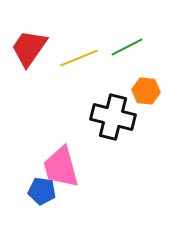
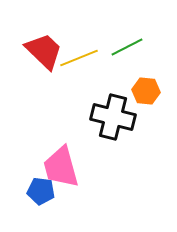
red trapezoid: moved 15 px right, 3 px down; rotated 99 degrees clockwise
blue pentagon: moved 1 px left
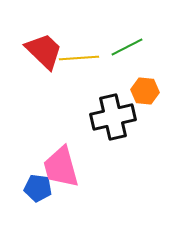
yellow line: rotated 18 degrees clockwise
orange hexagon: moved 1 px left
black cross: rotated 27 degrees counterclockwise
blue pentagon: moved 3 px left, 3 px up
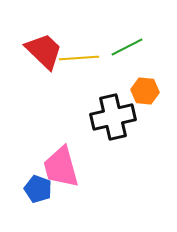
blue pentagon: moved 1 px down; rotated 12 degrees clockwise
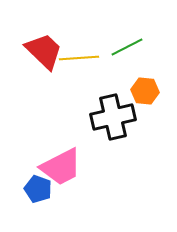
pink trapezoid: rotated 102 degrees counterclockwise
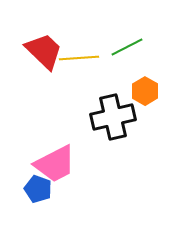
orange hexagon: rotated 24 degrees clockwise
pink trapezoid: moved 6 px left, 3 px up
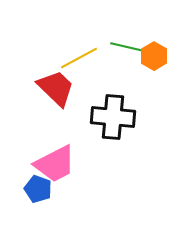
green line: rotated 40 degrees clockwise
red trapezoid: moved 12 px right, 37 px down
yellow line: rotated 24 degrees counterclockwise
orange hexagon: moved 9 px right, 35 px up
black cross: rotated 18 degrees clockwise
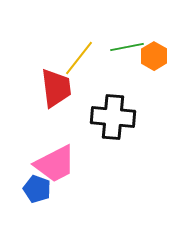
green line: rotated 24 degrees counterclockwise
yellow line: rotated 24 degrees counterclockwise
red trapezoid: rotated 39 degrees clockwise
blue pentagon: moved 1 px left
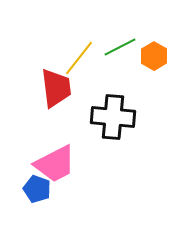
green line: moved 7 px left; rotated 16 degrees counterclockwise
